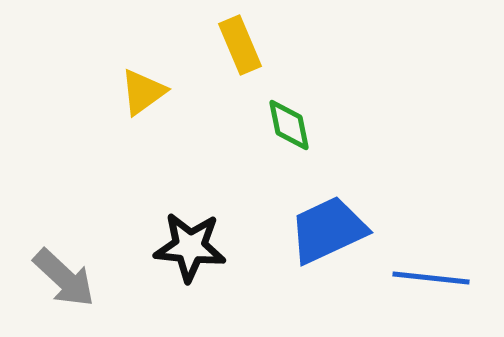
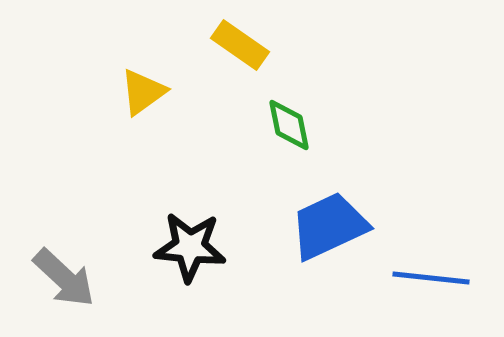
yellow rectangle: rotated 32 degrees counterclockwise
blue trapezoid: moved 1 px right, 4 px up
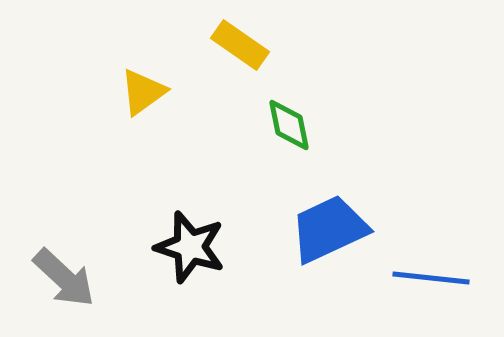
blue trapezoid: moved 3 px down
black star: rotated 12 degrees clockwise
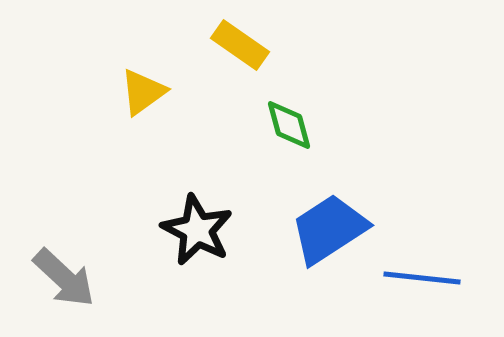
green diamond: rotated 4 degrees counterclockwise
blue trapezoid: rotated 8 degrees counterclockwise
black star: moved 7 px right, 17 px up; rotated 10 degrees clockwise
blue line: moved 9 px left
